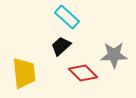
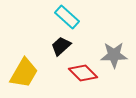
yellow trapezoid: rotated 36 degrees clockwise
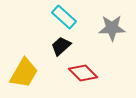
cyan rectangle: moved 3 px left
gray star: moved 2 px left, 27 px up
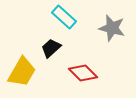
gray star: rotated 16 degrees clockwise
black trapezoid: moved 10 px left, 2 px down
yellow trapezoid: moved 2 px left, 1 px up
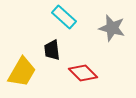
black trapezoid: moved 1 px right, 2 px down; rotated 55 degrees counterclockwise
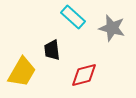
cyan rectangle: moved 9 px right
red diamond: moved 1 px right, 2 px down; rotated 60 degrees counterclockwise
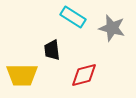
cyan rectangle: rotated 10 degrees counterclockwise
yellow trapezoid: moved 3 px down; rotated 60 degrees clockwise
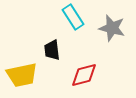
cyan rectangle: rotated 25 degrees clockwise
yellow trapezoid: rotated 12 degrees counterclockwise
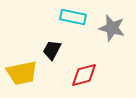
cyan rectangle: rotated 45 degrees counterclockwise
black trapezoid: rotated 35 degrees clockwise
yellow trapezoid: moved 2 px up
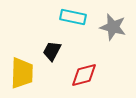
gray star: moved 1 px right, 1 px up
black trapezoid: moved 1 px down
yellow trapezoid: rotated 76 degrees counterclockwise
